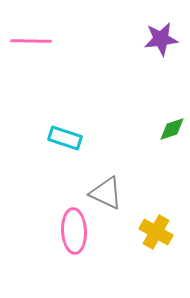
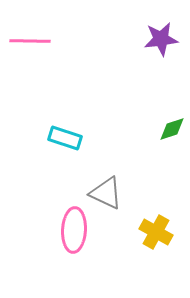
pink line: moved 1 px left
pink ellipse: moved 1 px up; rotated 6 degrees clockwise
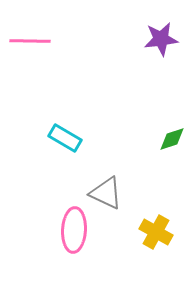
green diamond: moved 10 px down
cyan rectangle: rotated 12 degrees clockwise
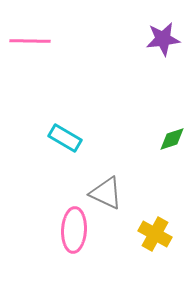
purple star: moved 2 px right
yellow cross: moved 1 px left, 2 px down
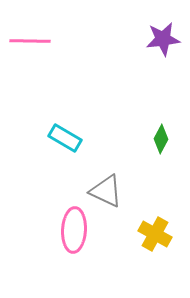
green diamond: moved 11 px left; rotated 44 degrees counterclockwise
gray triangle: moved 2 px up
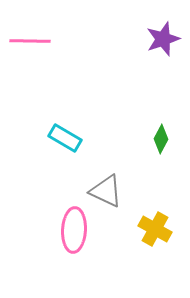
purple star: rotated 12 degrees counterclockwise
yellow cross: moved 5 px up
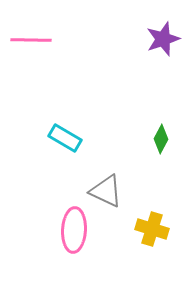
pink line: moved 1 px right, 1 px up
yellow cross: moved 3 px left; rotated 12 degrees counterclockwise
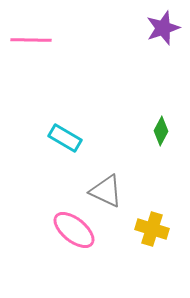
purple star: moved 11 px up
green diamond: moved 8 px up
pink ellipse: rotated 54 degrees counterclockwise
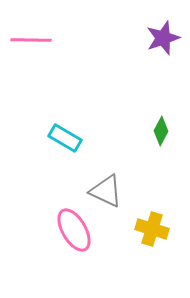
purple star: moved 10 px down
pink ellipse: rotated 21 degrees clockwise
